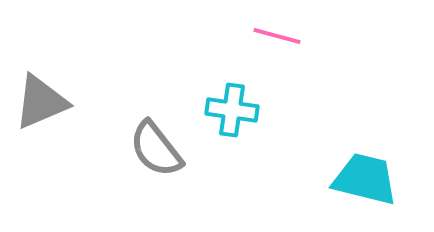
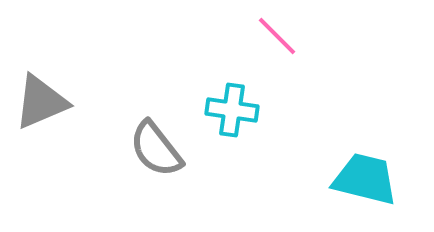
pink line: rotated 30 degrees clockwise
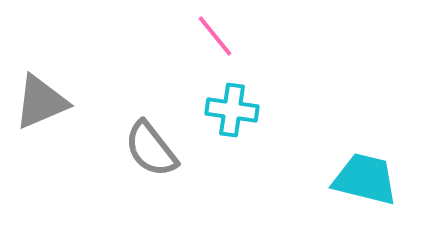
pink line: moved 62 px left; rotated 6 degrees clockwise
gray semicircle: moved 5 px left
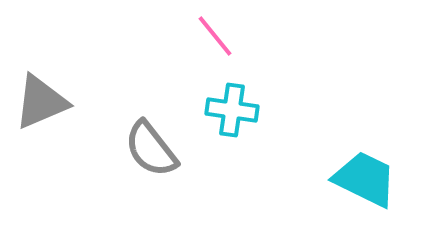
cyan trapezoid: rotated 12 degrees clockwise
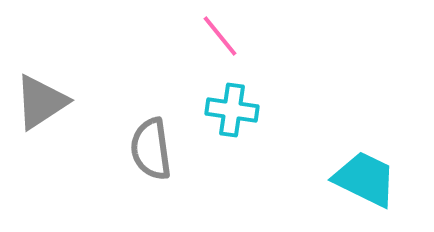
pink line: moved 5 px right
gray triangle: rotated 10 degrees counterclockwise
gray semicircle: rotated 30 degrees clockwise
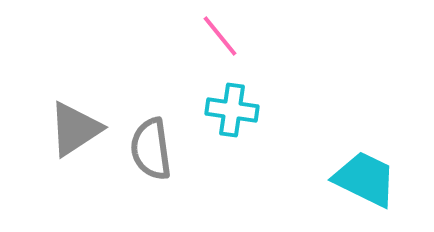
gray triangle: moved 34 px right, 27 px down
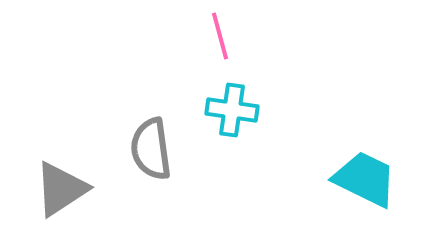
pink line: rotated 24 degrees clockwise
gray triangle: moved 14 px left, 60 px down
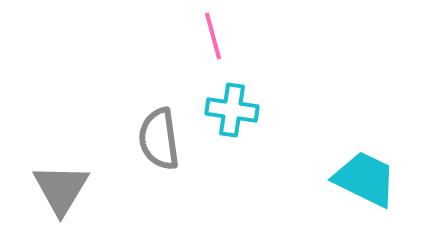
pink line: moved 7 px left
gray semicircle: moved 8 px right, 10 px up
gray triangle: rotated 26 degrees counterclockwise
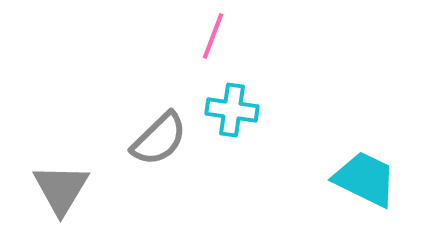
pink line: rotated 36 degrees clockwise
gray semicircle: rotated 126 degrees counterclockwise
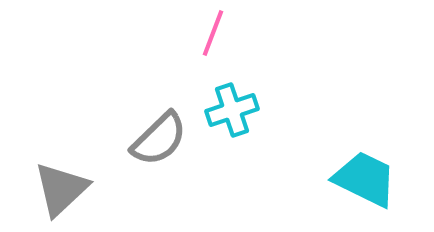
pink line: moved 3 px up
cyan cross: rotated 27 degrees counterclockwise
gray triangle: rotated 16 degrees clockwise
